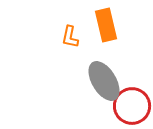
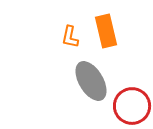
orange rectangle: moved 6 px down
gray ellipse: moved 13 px left
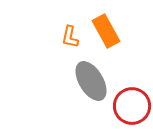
orange rectangle: rotated 16 degrees counterclockwise
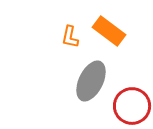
orange rectangle: moved 3 px right; rotated 24 degrees counterclockwise
gray ellipse: rotated 57 degrees clockwise
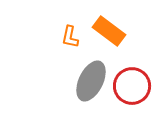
red circle: moved 20 px up
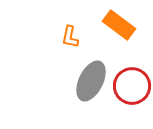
orange rectangle: moved 10 px right, 6 px up
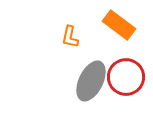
red circle: moved 6 px left, 9 px up
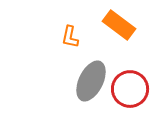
red circle: moved 4 px right, 12 px down
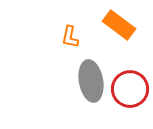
gray ellipse: rotated 36 degrees counterclockwise
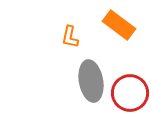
red circle: moved 4 px down
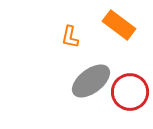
gray ellipse: rotated 63 degrees clockwise
red circle: moved 1 px up
